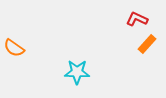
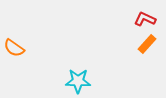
red L-shape: moved 8 px right
cyan star: moved 1 px right, 9 px down
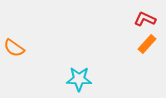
cyan star: moved 1 px right, 2 px up
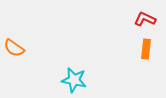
orange rectangle: moved 1 px left, 5 px down; rotated 36 degrees counterclockwise
cyan star: moved 5 px left, 1 px down; rotated 10 degrees clockwise
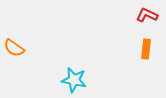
red L-shape: moved 2 px right, 4 px up
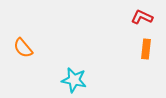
red L-shape: moved 5 px left, 2 px down
orange semicircle: moved 9 px right; rotated 15 degrees clockwise
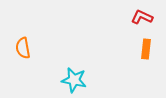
orange semicircle: rotated 30 degrees clockwise
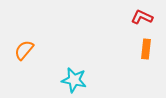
orange semicircle: moved 1 px right, 2 px down; rotated 50 degrees clockwise
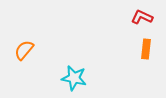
cyan star: moved 2 px up
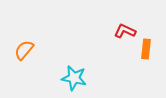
red L-shape: moved 17 px left, 14 px down
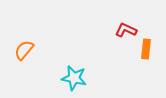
red L-shape: moved 1 px right, 1 px up
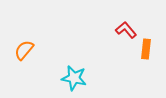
red L-shape: rotated 25 degrees clockwise
